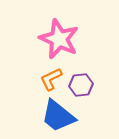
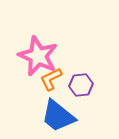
pink star: moved 21 px left, 17 px down
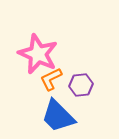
pink star: moved 2 px up
blue trapezoid: rotated 6 degrees clockwise
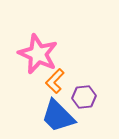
orange L-shape: moved 4 px right, 2 px down; rotated 20 degrees counterclockwise
purple hexagon: moved 3 px right, 12 px down
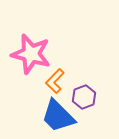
pink star: moved 7 px left; rotated 9 degrees counterclockwise
purple hexagon: rotated 15 degrees counterclockwise
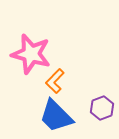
purple hexagon: moved 18 px right, 11 px down
blue trapezoid: moved 2 px left
